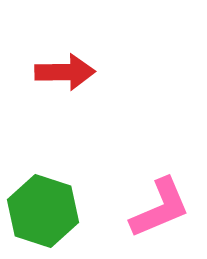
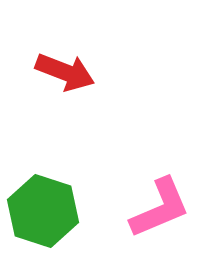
red arrow: rotated 22 degrees clockwise
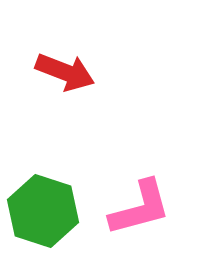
pink L-shape: moved 20 px left; rotated 8 degrees clockwise
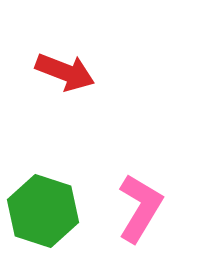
pink L-shape: rotated 44 degrees counterclockwise
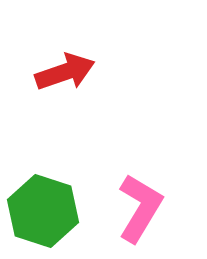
red arrow: rotated 40 degrees counterclockwise
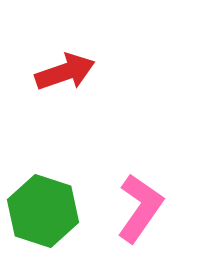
pink L-shape: rotated 4 degrees clockwise
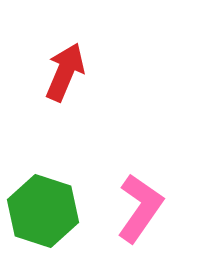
red arrow: rotated 48 degrees counterclockwise
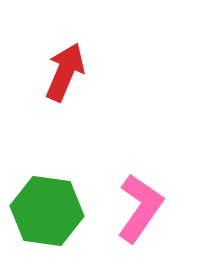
green hexagon: moved 4 px right; rotated 10 degrees counterclockwise
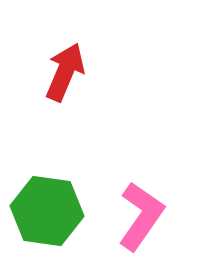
pink L-shape: moved 1 px right, 8 px down
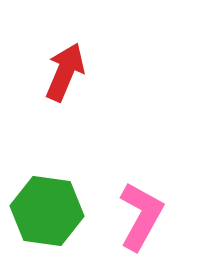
pink L-shape: rotated 6 degrees counterclockwise
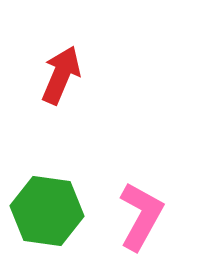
red arrow: moved 4 px left, 3 px down
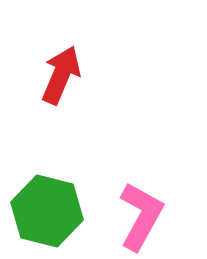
green hexagon: rotated 6 degrees clockwise
